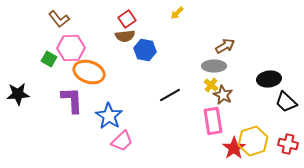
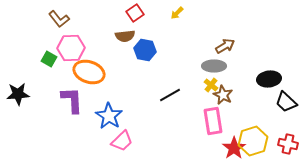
red square: moved 8 px right, 6 px up
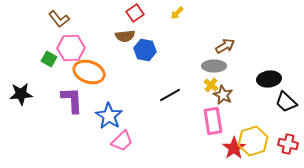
black star: moved 3 px right
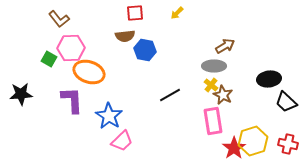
red square: rotated 30 degrees clockwise
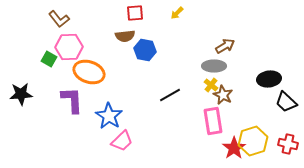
pink hexagon: moved 2 px left, 1 px up
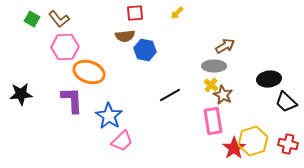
pink hexagon: moved 4 px left
green square: moved 17 px left, 40 px up
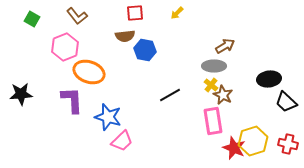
brown L-shape: moved 18 px right, 3 px up
pink hexagon: rotated 20 degrees counterclockwise
blue star: moved 1 px left, 1 px down; rotated 16 degrees counterclockwise
red star: rotated 15 degrees counterclockwise
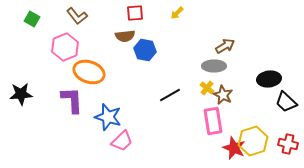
yellow cross: moved 4 px left, 3 px down
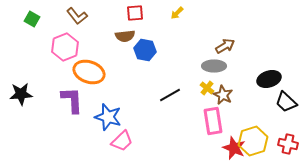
black ellipse: rotated 10 degrees counterclockwise
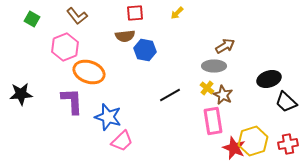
purple L-shape: moved 1 px down
red cross: rotated 24 degrees counterclockwise
